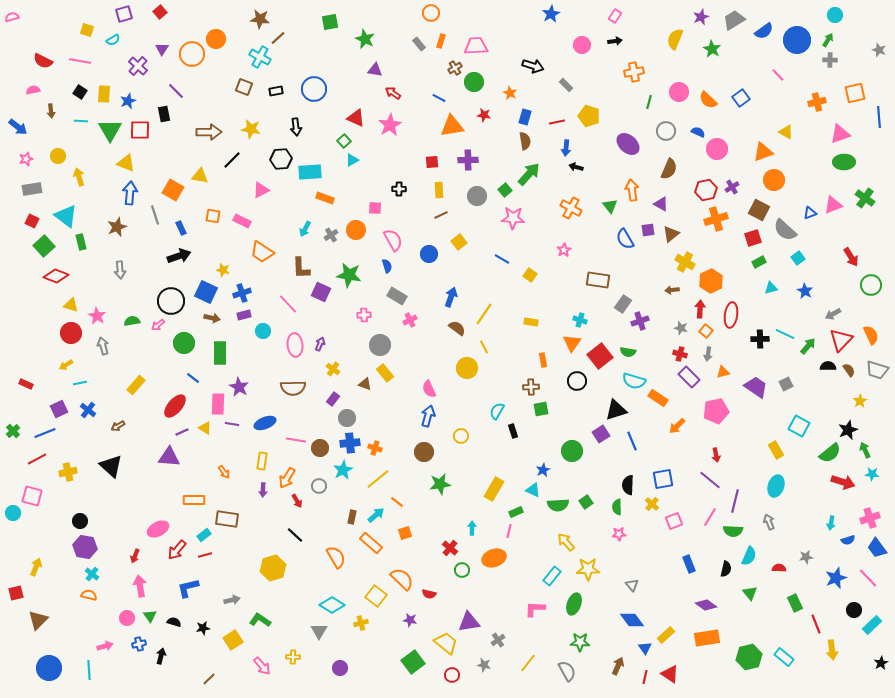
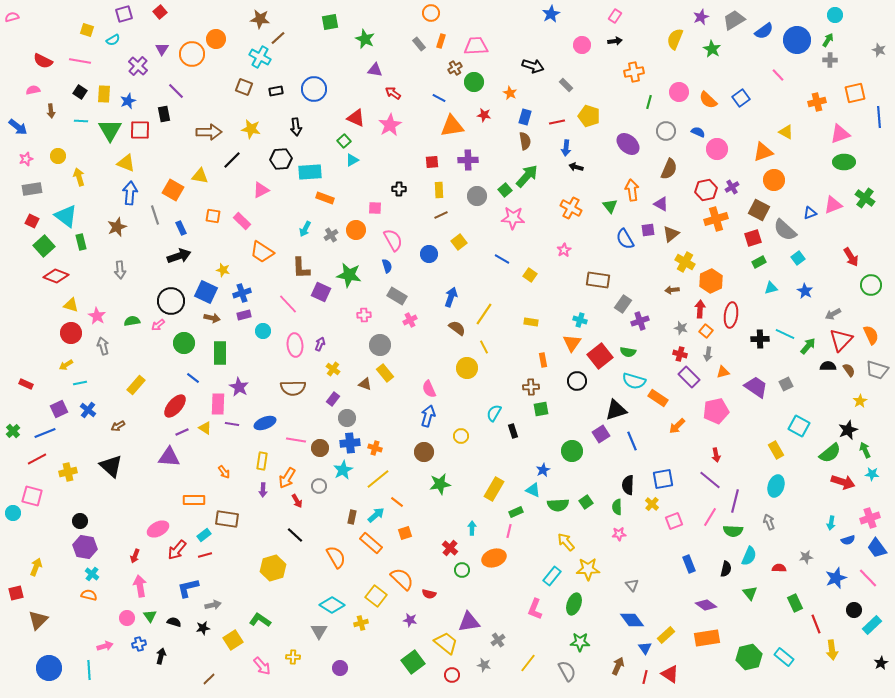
green arrow at (529, 174): moved 2 px left, 2 px down
pink rectangle at (242, 221): rotated 18 degrees clockwise
cyan semicircle at (497, 411): moved 3 px left, 2 px down
gray arrow at (232, 600): moved 19 px left, 5 px down
pink L-shape at (535, 609): rotated 70 degrees counterclockwise
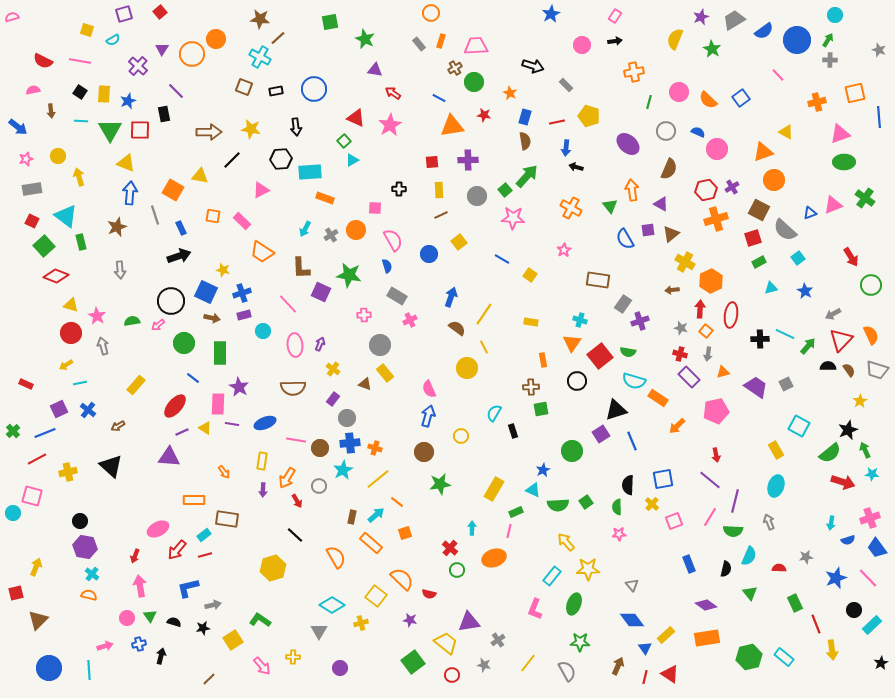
green circle at (462, 570): moved 5 px left
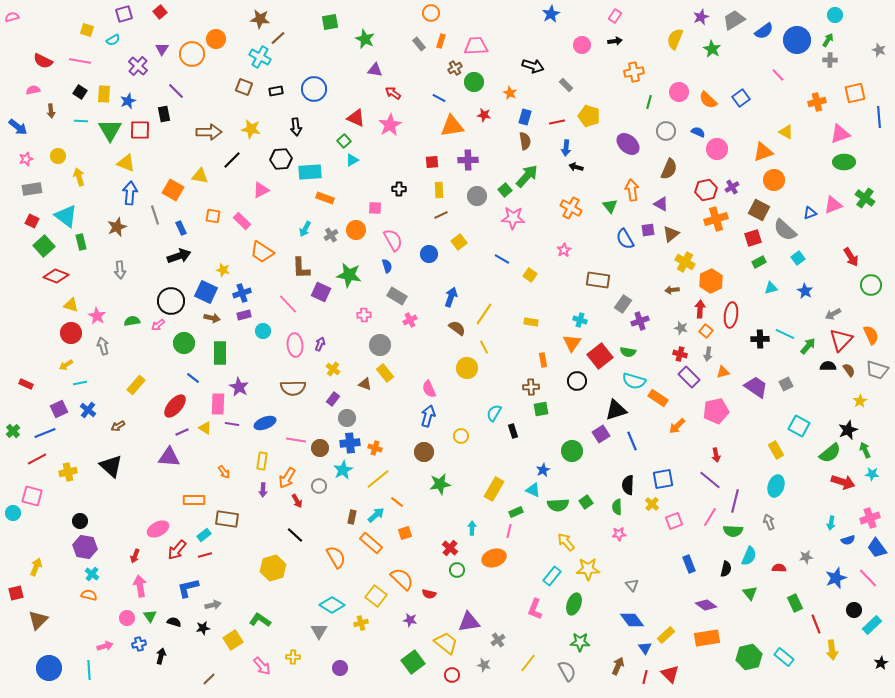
red triangle at (670, 674): rotated 12 degrees clockwise
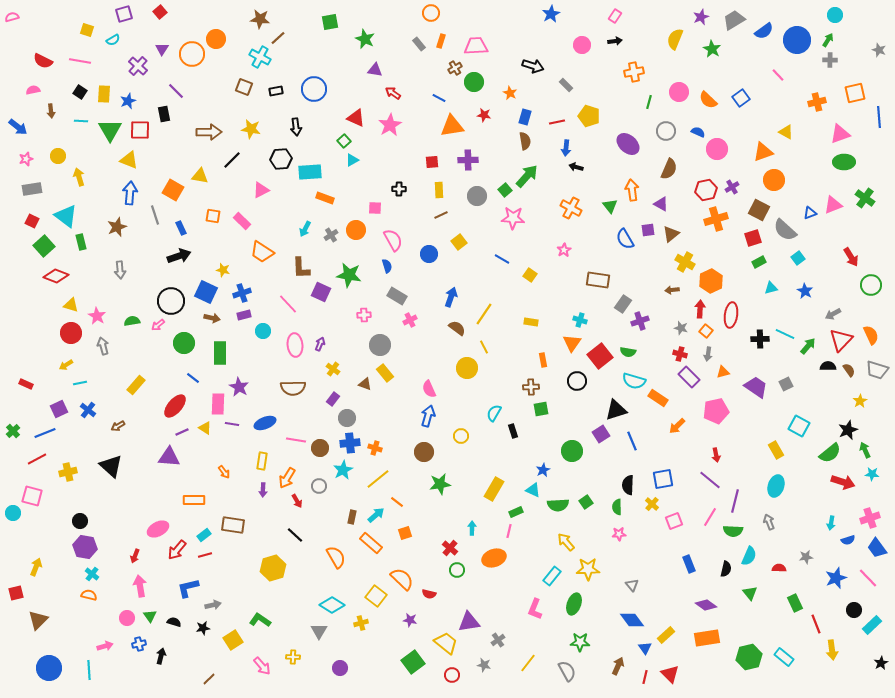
yellow triangle at (126, 163): moved 3 px right, 3 px up
brown rectangle at (227, 519): moved 6 px right, 6 px down
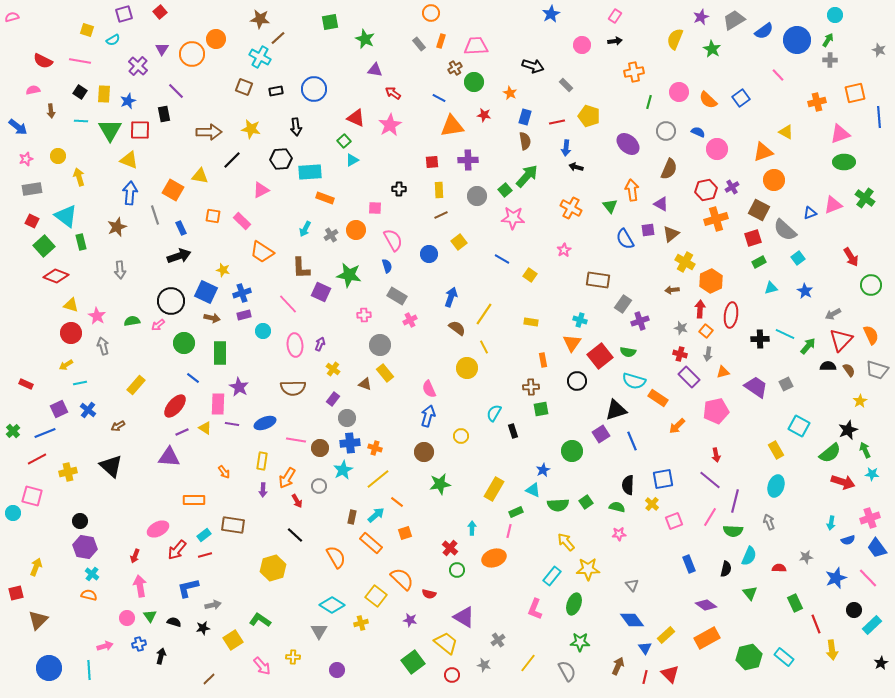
green semicircle at (617, 507): rotated 105 degrees clockwise
purple triangle at (469, 622): moved 5 px left, 5 px up; rotated 40 degrees clockwise
orange rectangle at (707, 638): rotated 20 degrees counterclockwise
purple circle at (340, 668): moved 3 px left, 2 px down
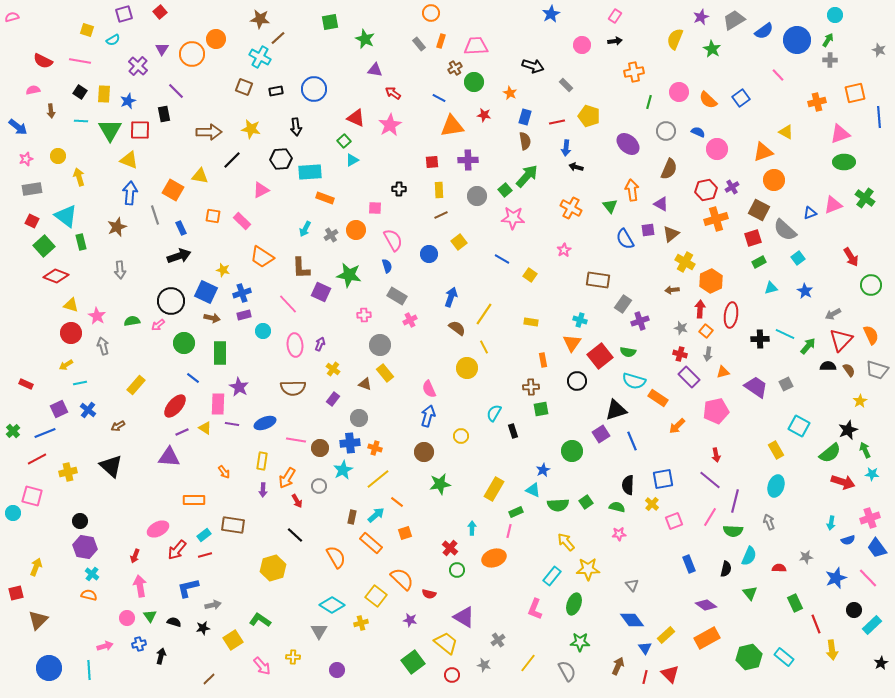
orange trapezoid at (262, 252): moved 5 px down
gray circle at (347, 418): moved 12 px right
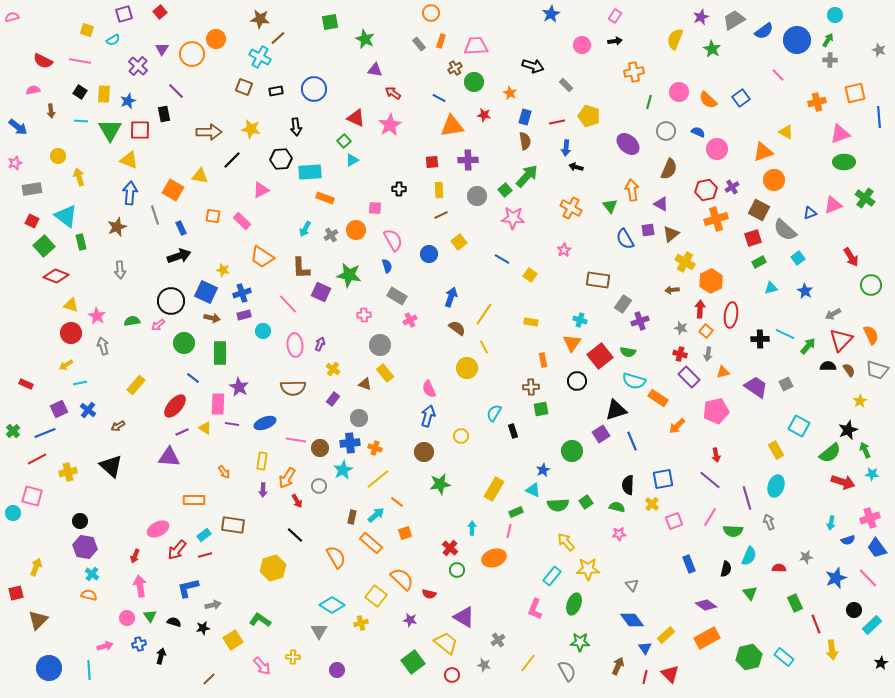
pink star at (26, 159): moved 11 px left, 4 px down
purple line at (735, 501): moved 12 px right, 3 px up; rotated 30 degrees counterclockwise
